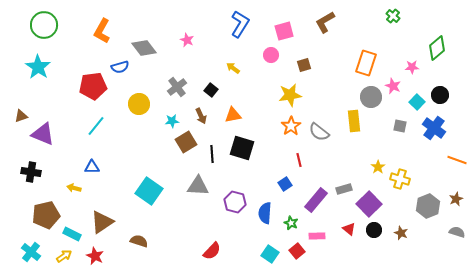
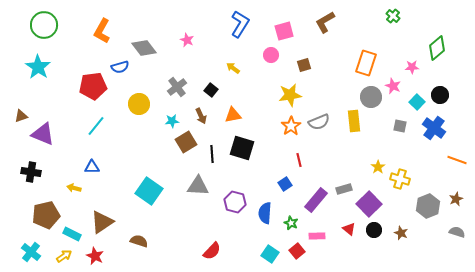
gray semicircle at (319, 132): moved 10 px up; rotated 60 degrees counterclockwise
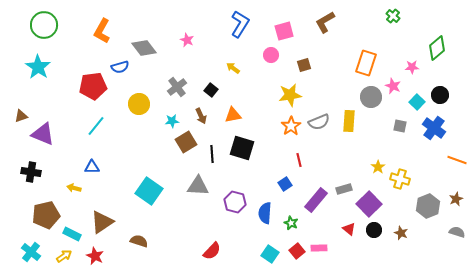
yellow rectangle at (354, 121): moved 5 px left; rotated 10 degrees clockwise
pink rectangle at (317, 236): moved 2 px right, 12 px down
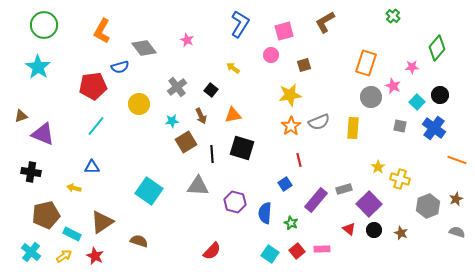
green diamond at (437, 48): rotated 10 degrees counterclockwise
yellow rectangle at (349, 121): moved 4 px right, 7 px down
pink rectangle at (319, 248): moved 3 px right, 1 px down
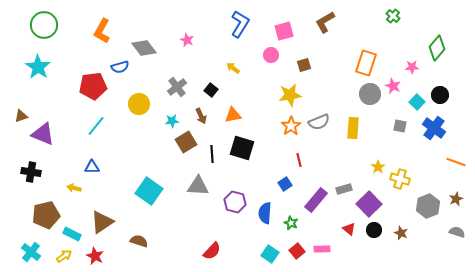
gray circle at (371, 97): moved 1 px left, 3 px up
orange line at (457, 160): moved 1 px left, 2 px down
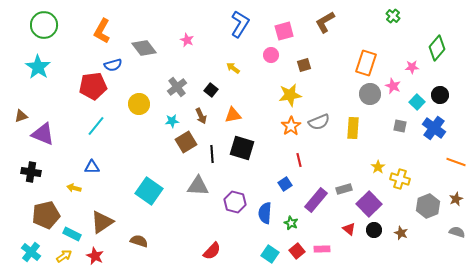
blue semicircle at (120, 67): moved 7 px left, 2 px up
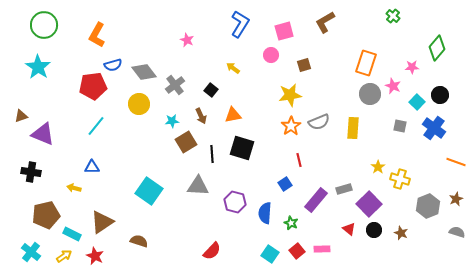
orange L-shape at (102, 31): moved 5 px left, 4 px down
gray diamond at (144, 48): moved 24 px down
gray cross at (177, 87): moved 2 px left, 2 px up
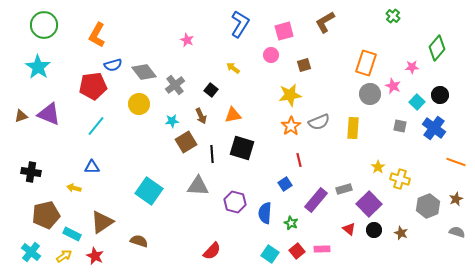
purple triangle at (43, 134): moved 6 px right, 20 px up
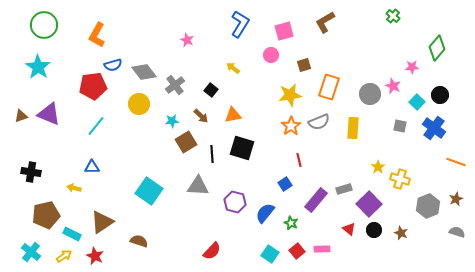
orange rectangle at (366, 63): moved 37 px left, 24 px down
brown arrow at (201, 116): rotated 21 degrees counterclockwise
blue semicircle at (265, 213): rotated 35 degrees clockwise
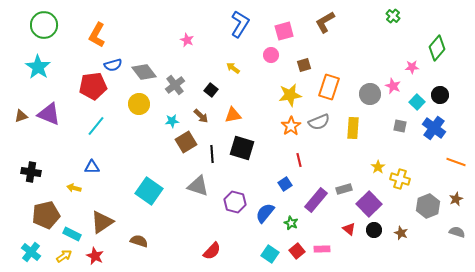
gray triangle at (198, 186): rotated 15 degrees clockwise
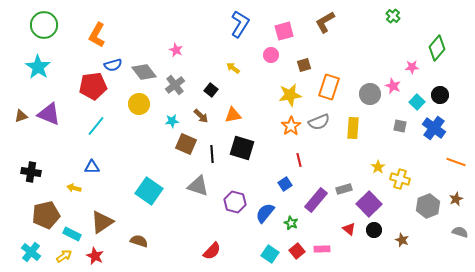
pink star at (187, 40): moved 11 px left, 10 px down
brown square at (186, 142): moved 2 px down; rotated 35 degrees counterclockwise
gray semicircle at (457, 232): moved 3 px right
brown star at (401, 233): moved 1 px right, 7 px down
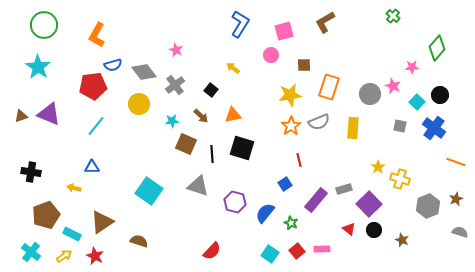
brown square at (304, 65): rotated 16 degrees clockwise
brown pentagon at (46, 215): rotated 8 degrees counterclockwise
